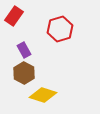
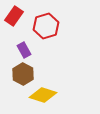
red hexagon: moved 14 px left, 3 px up
brown hexagon: moved 1 px left, 1 px down
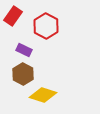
red rectangle: moved 1 px left
red hexagon: rotated 15 degrees counterclockwise
purple rectangle: rotated 35 degrees counterclockwise
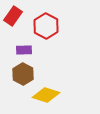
purple rectangle: rotated 28 degrees counterclockwise
yellow diamond: moved 3 px right
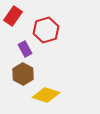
red hexagon: moved 4 px down; rotated 15 degrees clockwise
purple rectangle: moved 1 px right, 1 px up; rotated 63 degrees clockwise
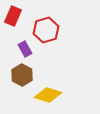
red rectangle: rotated 12 degrees counterclockwise
brown hexagon: moved 1 px left, 1 px down
yellow diamond: moved 2 px right
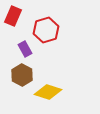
yellow diamond: moved 3 px up
